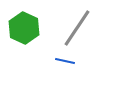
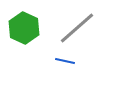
gray line: rotated 15 degrees clockwise
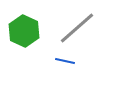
green hexagon: moved 3 px down
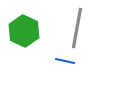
gray line: rotated 39 degrees counterclockwise
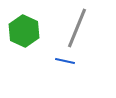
gray line: rotated 12 degrees clockwise
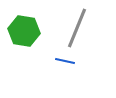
green hexagon: rotated 16 degrees counterclockwise
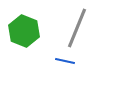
green hexagon: rotated 12 degrees clockwise
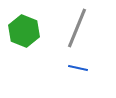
blue line: moved 13 px right, 7 px down
